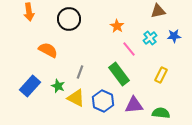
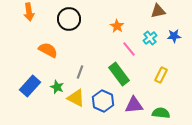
green star: moved 1 px left, 1 px down
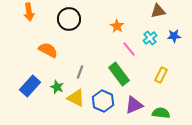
purple triangle: rotated 18 degrees counterclockwise
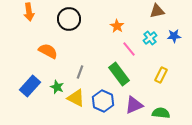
brown triangle: moved 1 px left
orange semicircle: moved 1 px down
